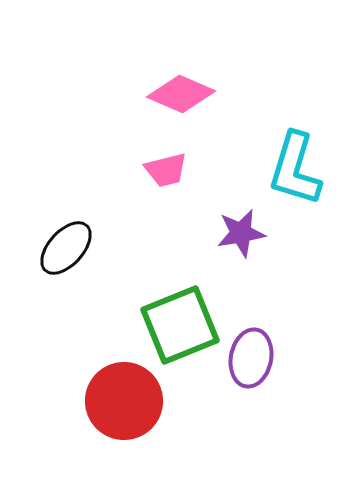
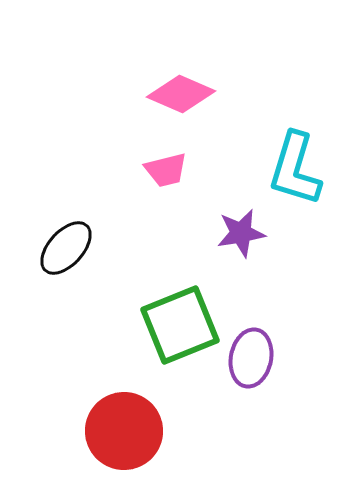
red circle: moved 30 px down
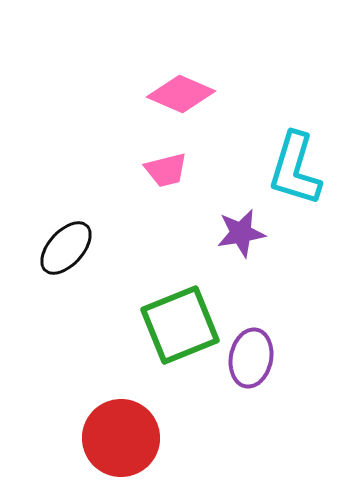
red circle: moved 3 px left, 7 px down
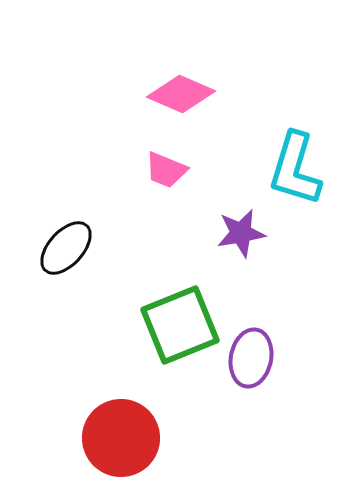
pink trapezoid: rotated 36 degrees clockwise
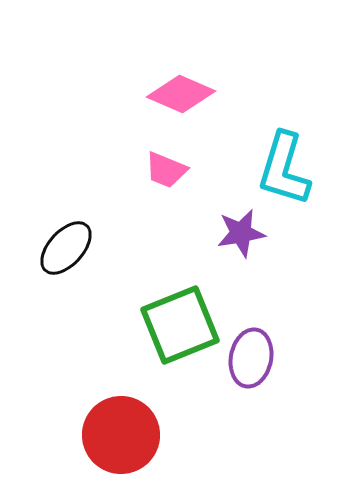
cyan L-shape: moved 11 px left
red circle: moved 3 px up
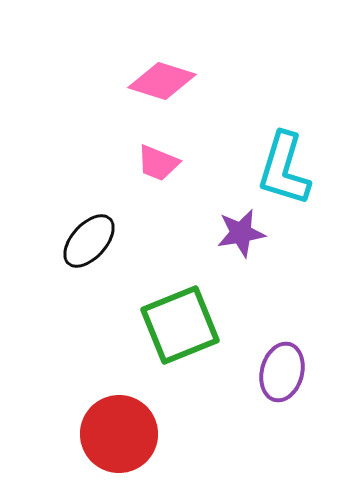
pink diamond: moved 19 px left, 13 px up; rotated 6 degrees counterclockwise
pink trapezoid: moved 8 px left, 7 px up
black ellipse: moved 23 px right, 7 px up
purple ellipse: moved 31 px right, 14 px down; rotated 4 degrees clockwise
red circle: moved 2 px left, 1 px up
